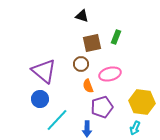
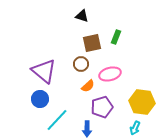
orange semicircle: rotated 112 degrees counterclockwise
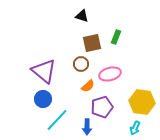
blue circle: moved 3 px right
blue arrow: moved 2 px up
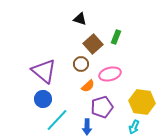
black triangle: moved 2 px left, 3 px down
brown square: moved 1 px right, 1 px down; rotated 30 degrees counterclockwise
cyan arrow: moved 1 px left, 1 px up
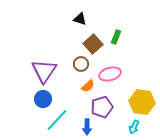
purple triangle: rotated 24 degrees clockwise
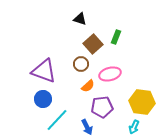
purple triangle: rotated 44 degrees counterclockwise
purple pentagon: rotated 10 degrees clockwise
blue arrow: rotated 28 degrees counterclockwise
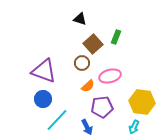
brown circle: moved 1 px right, 1 px up
pink ellipse: moved 2 px down
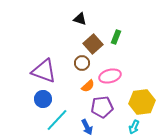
yellow hexagon: rotated 15 degrees counterclockwise
